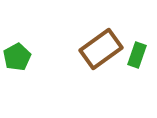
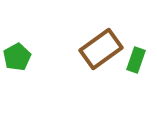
green rectangle: moved 1 px left, 5 px down
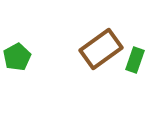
green rectangle: moved 1 px left
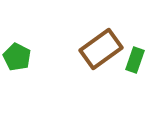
green pentagon: rotated 16 degrees counterclockwise
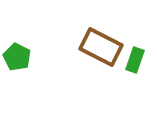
brown rectangle: moved 2 px up; rotated 63 degrees clockwise
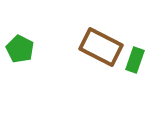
green pentagon: moved 3 px right, 8 px up
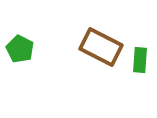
green rectangle: moved 5 px right; rotated 15 degrees counterclockwise
